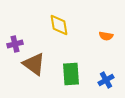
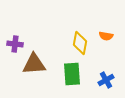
yellow diamond: moved 21 px right, 18 px down; rotated 20 degrees clockwise
purple cross: rotated 21 degrees clockwise
brown triangle: rotated 40 degrees counterclockwise
green rectangle: moved 1 px right
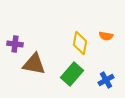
brown triangle: rotated 15 degrees clockwise
green rectangle: rotated 45 degrees clockwise
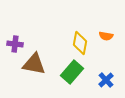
green rectangle: moved 2 px up
blue cross: rotated 14 degrees counterclockwise
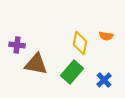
purple cross: moved 2 px right, 1 px down
brown triangle: moved 2 px right
blue cross: moved 2 px left
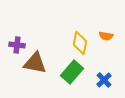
brown triangle: moved 1 px left, 1 px up
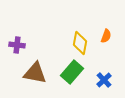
orange semicircle: rotated 80 degrees counterclockwise
brown triangle: moved 10 px down
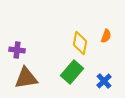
purple cross: moved 5 px down
brown triangle: moved 9 px left, 5 px down; rotated 20 degrees counterclockwise
blue cross: moved 1 px down
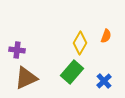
yellow diamond: rotated 20 degrees clockwise
brown triangle: rotated 15 degrees counterclockwise
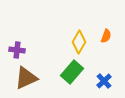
yellow diamond: moved 1 px left, 1 px up
